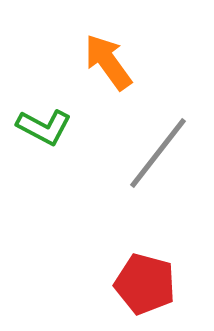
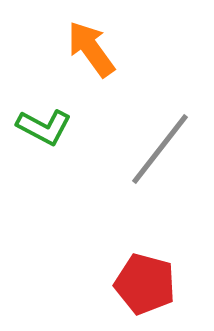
orange arrow: moved 17 px left, 13 px up
gray line: moved 2 px right, 4 px up
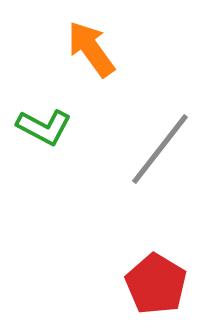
red pentagon: moved 11 px right; rotated 16 degrees clockwise
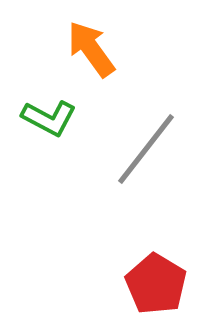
green L-shape: moved 5 px right, 9 px up
gray line: moved 14 px left
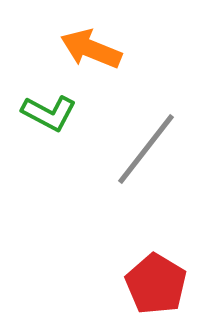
orange arrow: rotated 32 degrees counterclockwise
green L-shape: moved 5 px up
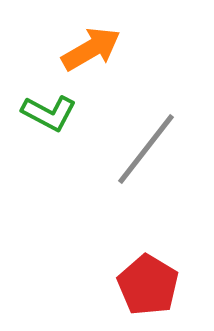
orange arrow: rotated 128 degrees clockwise
red pentagon: moved 8 px left, 1 px down
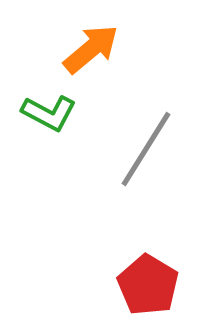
orange arrow: rotated 10 degrees counterclockwise
gray line: rotated 6 degrees counterclockwise
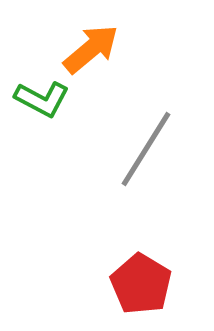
green L-shape: moved 7 px left, 14 px up
red pentagon: moved 7 px left, 1 px up
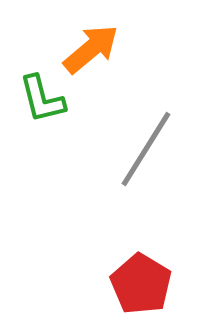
green L-shape: rotated 48 degrees clockwise
